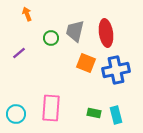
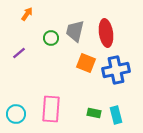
orange arrow: rotated 56 degrees clockwise
pink rectangle: moved 1 px down
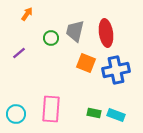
cyan rectangle: rotated 54 degrees counterclockwise
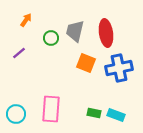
orange arrow: moved 1 px left, 6 px down
blue cross: moved 3 px right, 2 px up
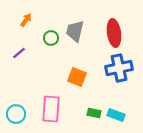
red ellipse: moved 8 px right
orange square: moved 9 px left, 14 px down
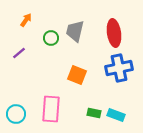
orange square: moved 2 px up
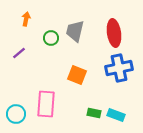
orange arrow: moved 1 px up; rotated 24 degrees counterclockwise
pink rectangle: moved 5 px left, 5 px up
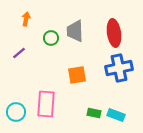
gray trapezoid: rotated 15 degrees counterclockwise
orange square: rotated 30 degrees counterclockwise
cyan circle: moved 2 px up
